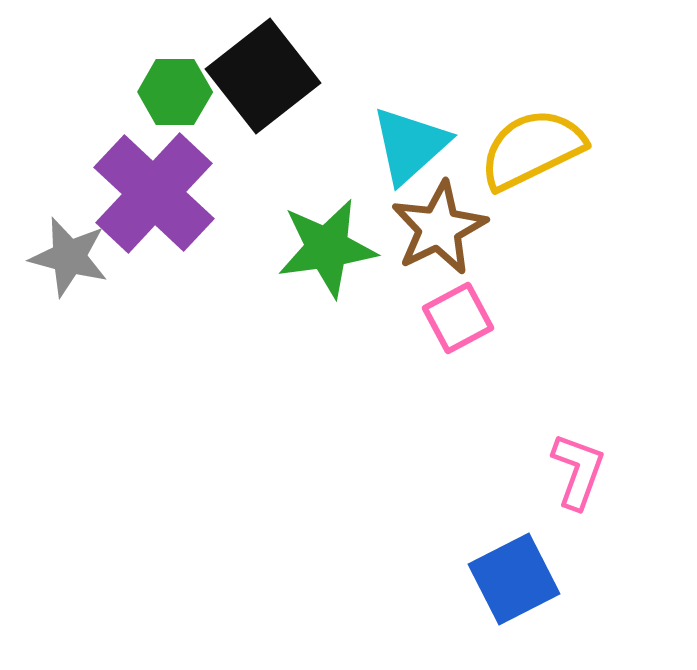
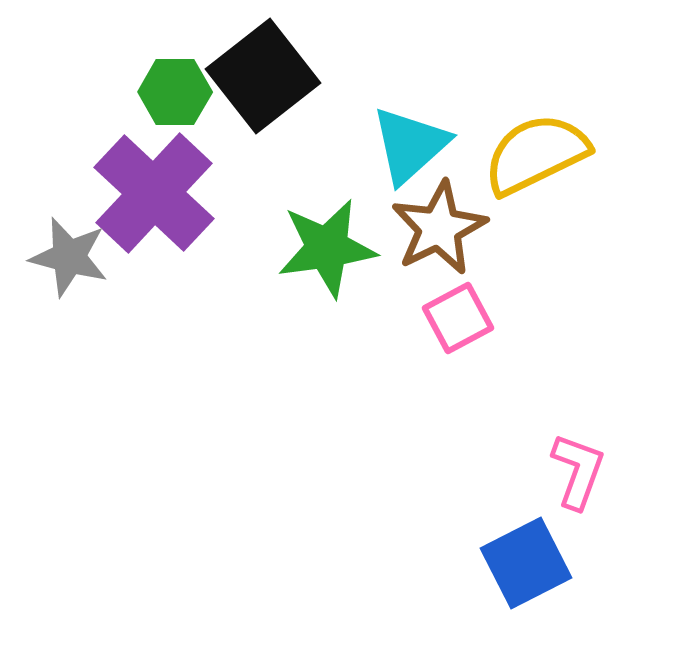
yellow semicircle: moved 4 px right, 5 px down
blue square: moved 12 px right, 16 px up
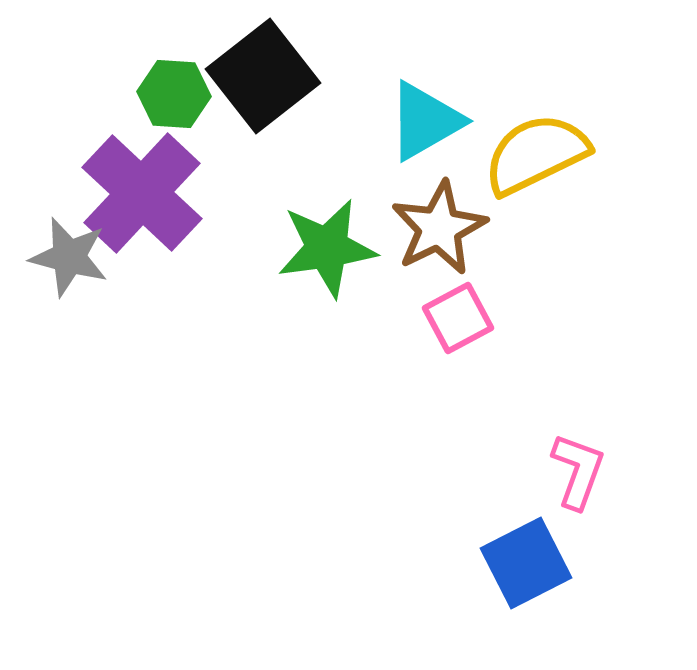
green hexagon: moved 1 px left, 2 px down; rotated 4 degrees clockwise
cyan triangle: moved 15 px right, 24 px up; rotated 12 degrees clockwise
purple cross: moved 12 px left
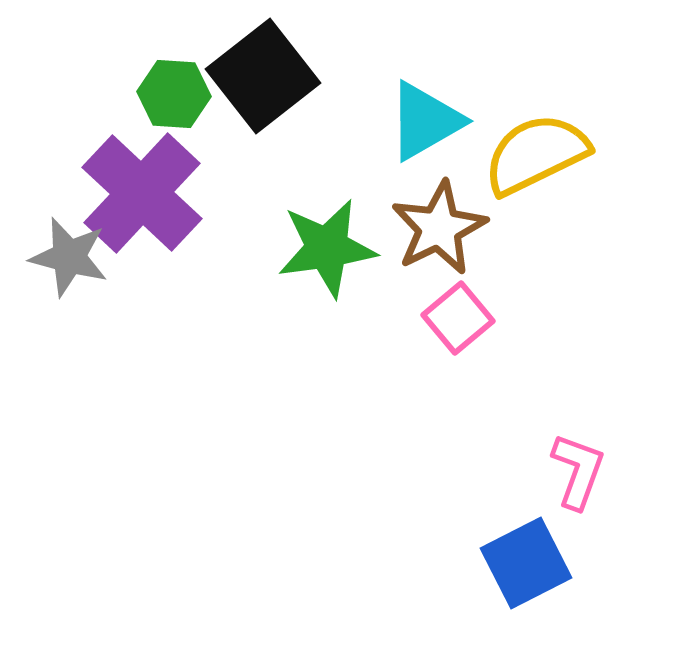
pink square: rotated 12 degrees counterclockwise
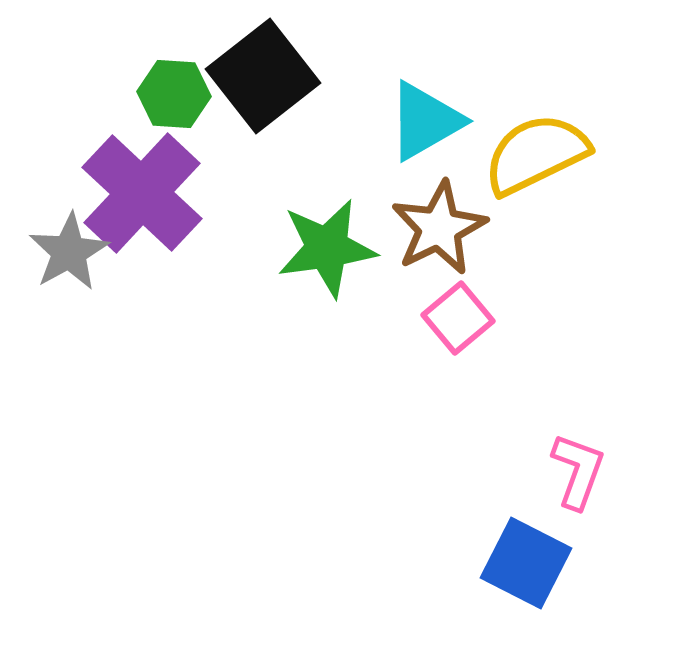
gray star: moved 5 px up; rotated 28 degrees clockwise
blue square: rotated 36 degrees counterclockwise
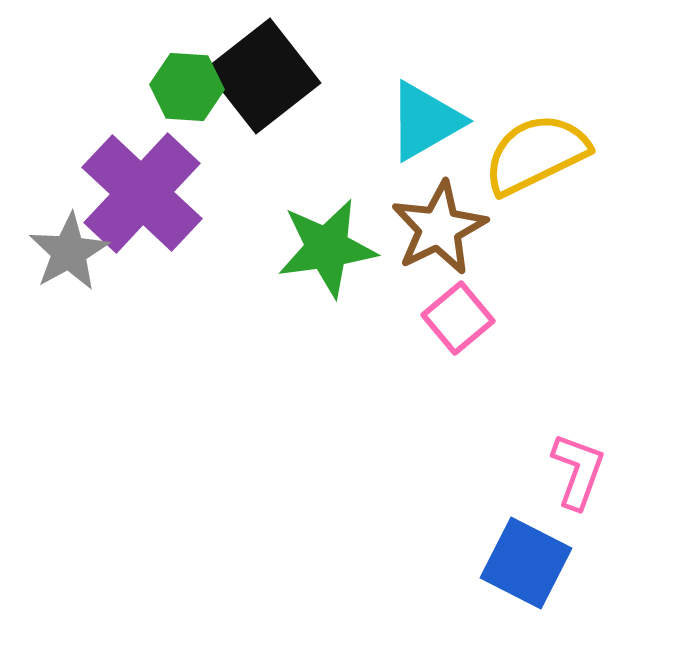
green hexagon: moved 13 px right, 7 px up
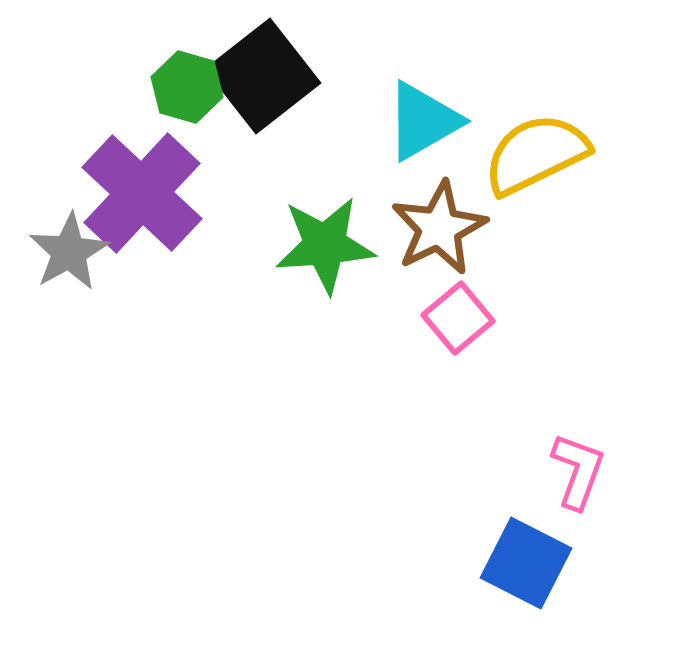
green hexagon: rotated 12 degrees clockwise
cyan triangle: moved 2 px left
green star: moved 2 px left, 3 px up; rotated 4 degrees clockwise
